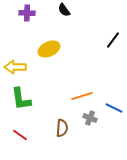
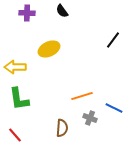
black semicircle: moved 2 px left, 1 px down
green L-shape: moved 2 px left
red line: moved 5 px left; rotated 14 degrees clockwise
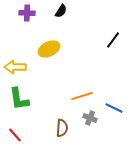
black semicircle: moved 1 px left; rotated 112 degrees counterclockwise
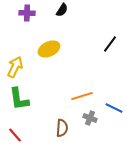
black semicircle: moved 1 px right, 1 px up
black line: moved 3 px left, 4 px down
yellow arrow: rotated 115 degrees clockwise
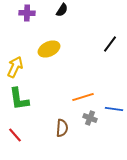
orange line: moved 1 px right, 1 px down
blue line: moved 1 px down; rotated 18 degrees counterclockwise
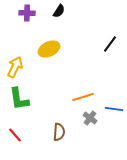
black semicircle: moved 3 px left, 1 px down
gray cross: rotated 16 degrees clockwise
brown semicircle: moved 3 px left, 4 px down
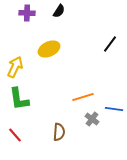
gray cross: moved 2 px right, 1 px down
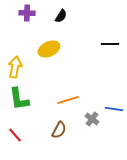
black semicircle: moved 2 px right, 5 px down
black line: rotated 54 degrees clockwise
yellow arrow: rotated 15 degrees counterclockwise
orange line: moved 15 px left, 3 px down
brown semicircle: moved 2 px up; rotated 24 degrees clockwise
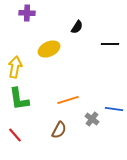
black semicircle: moved 16 px right, 11 px down
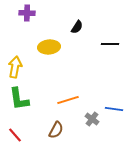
yellow ellipse: moved 2 px up; rotated 20 degrees clockwise
brown semicircle: moved 3 px left
